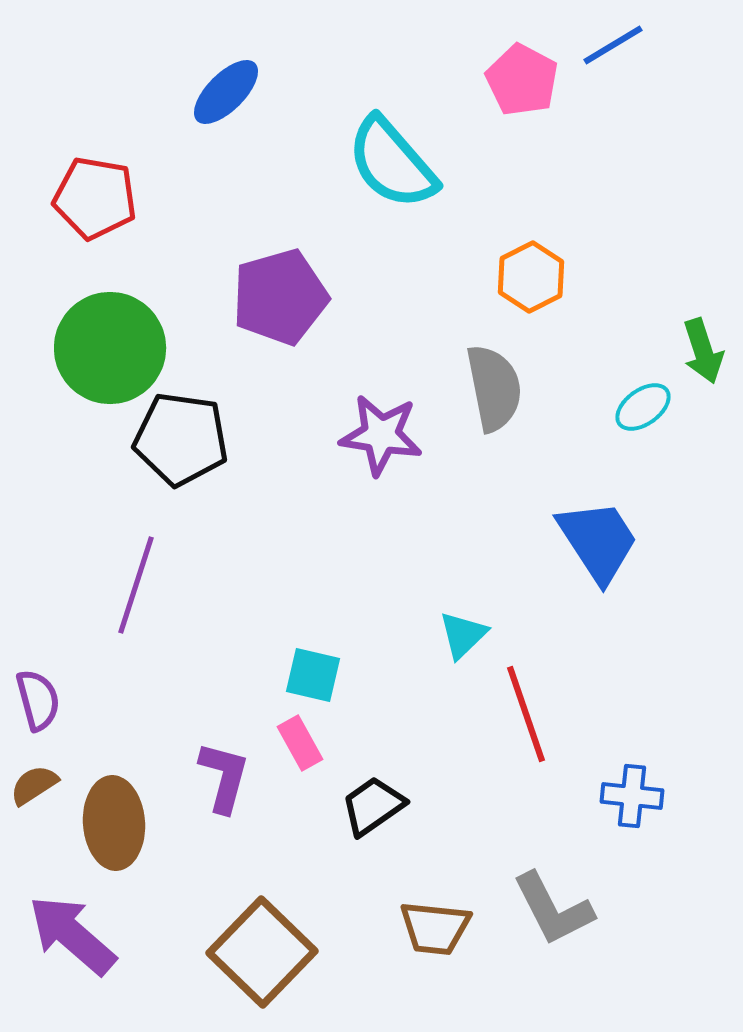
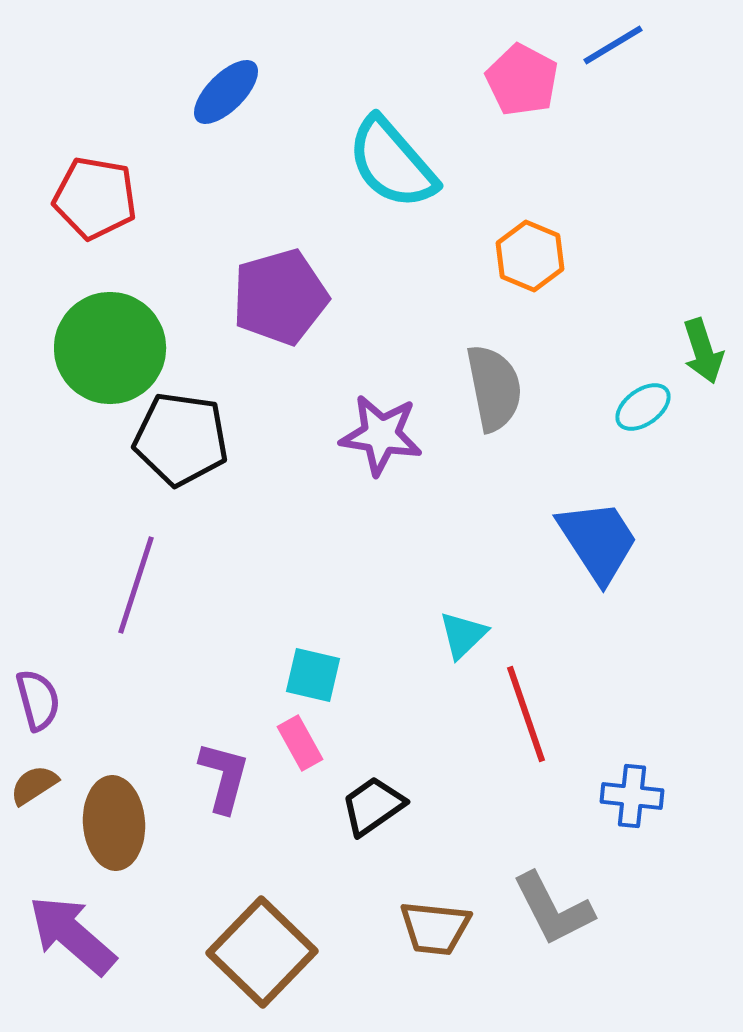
orange hexagon: moved 1 px left, 21 px up; rotated 10 degrees counterclockwise
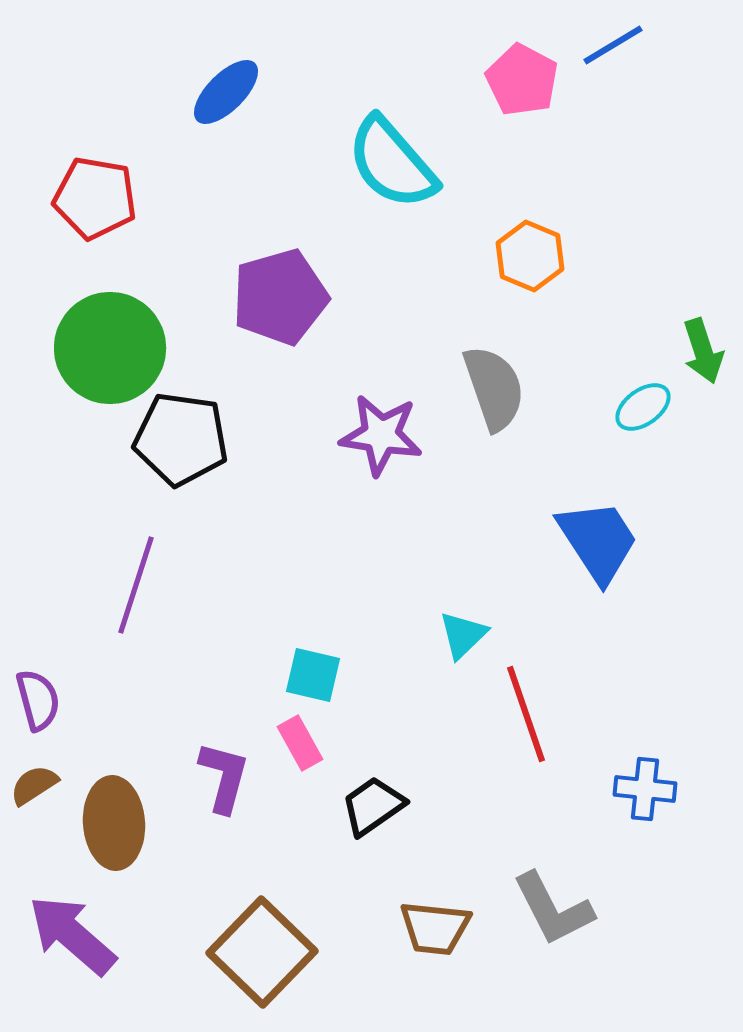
gray semicircle: rotated 8 degrees counterclockwise
blue cross: moved 13 px right, 7 px up
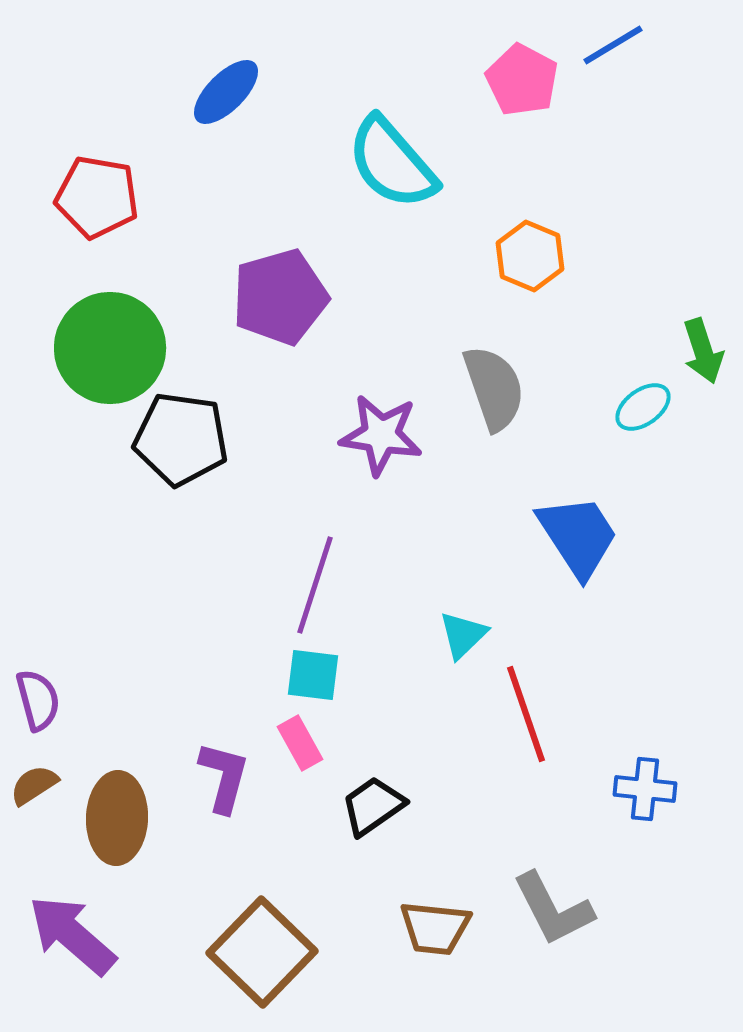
red pentagon: moved 2 px right, 1 px up
blue trapezoid: moved 20 px left, 5 px up
purple line: moved 179 px right
cyan square: rotated 6 degrees counterclockwise
brown ellipse: moved 3 px right, 5 px up; rotated 6 degrees clockwise
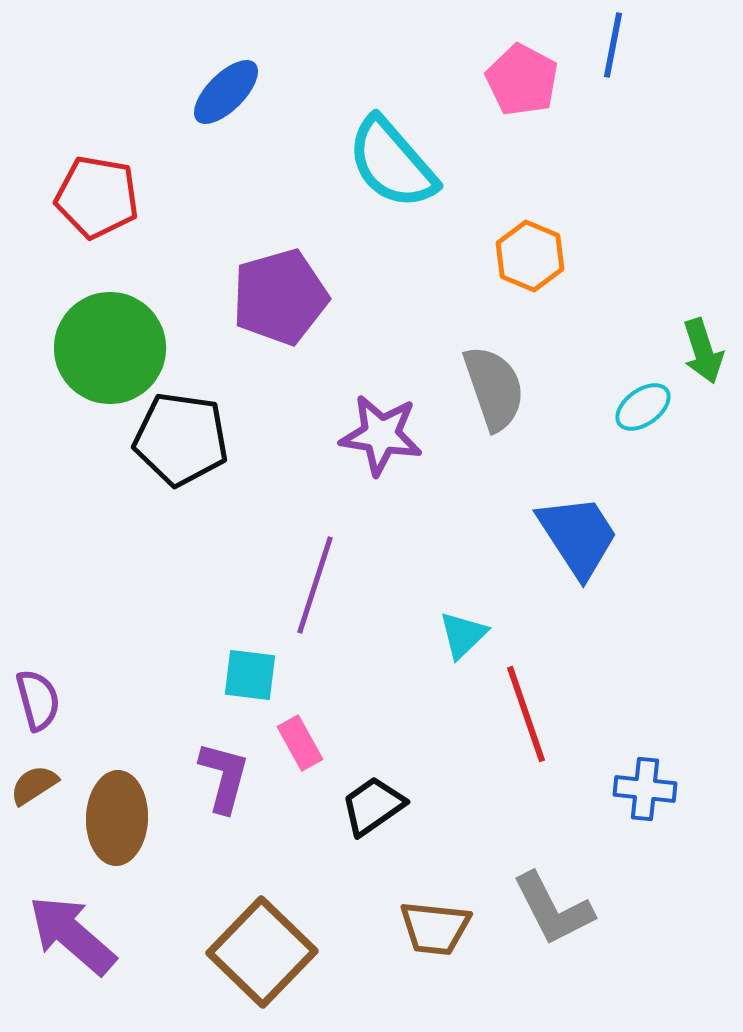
blue line: rotated 48 degrees counterclockwise
cyan square: moved 63 px left
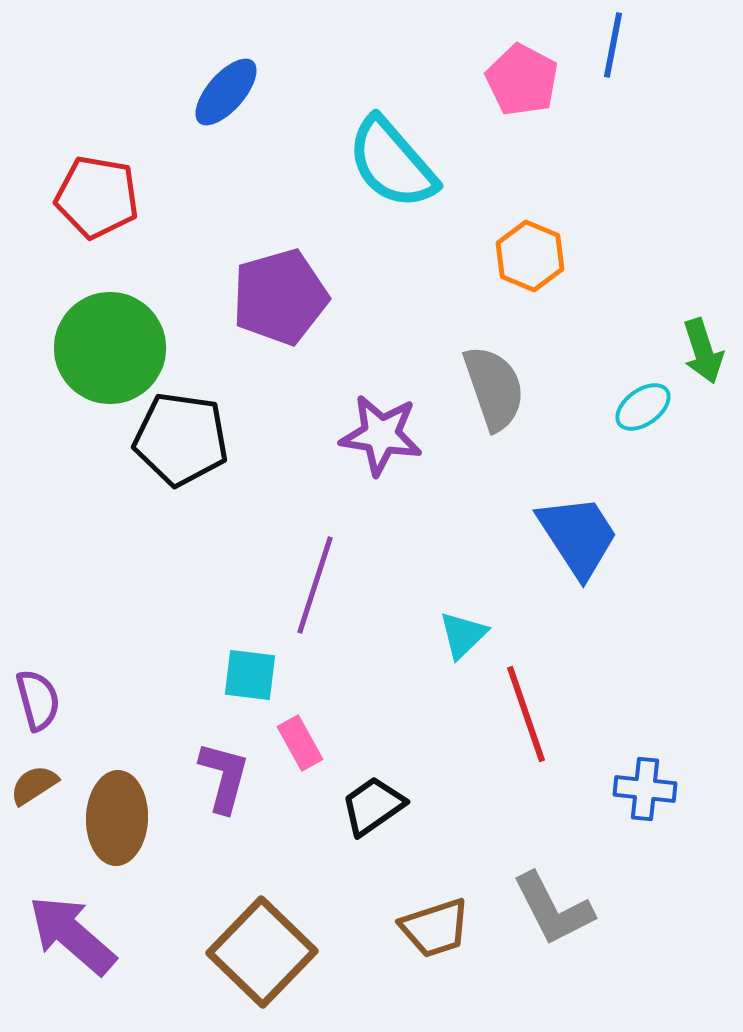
blue ellipse: rotated 4 degrees counterclockwise
brown trapezoid: rotated 24 degrees counterclockwise
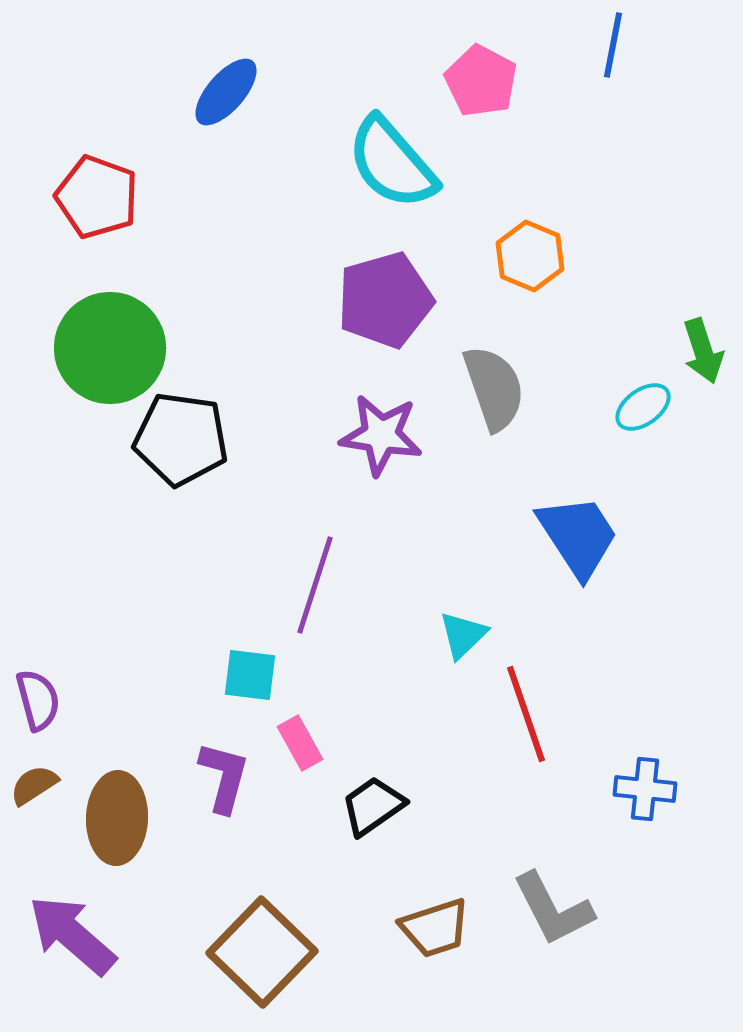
pink pentagon: moved 41 px left, 1 px down
red pentagon: rotated 10 degrees clockwise
purple pentagon: moved 105 px right, 3 px down
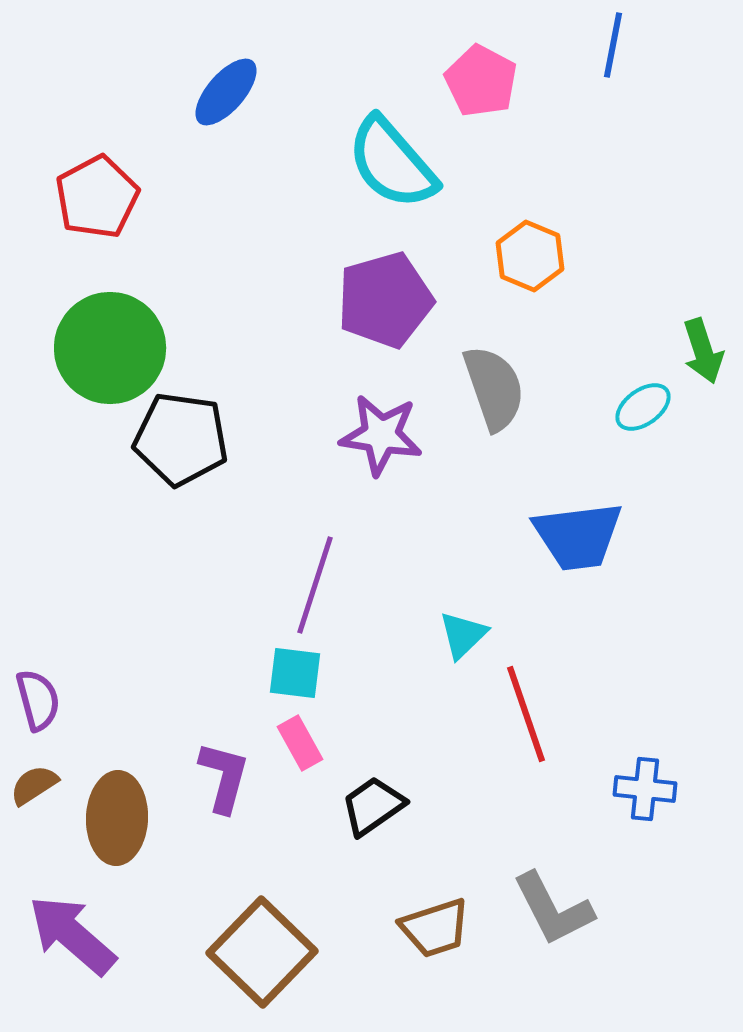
red pentagon: rotated 24 degrees clockwise
blue trapezoid: rotated 116 degrees clockwise
cyan square: moved 45 px right, 2 px up
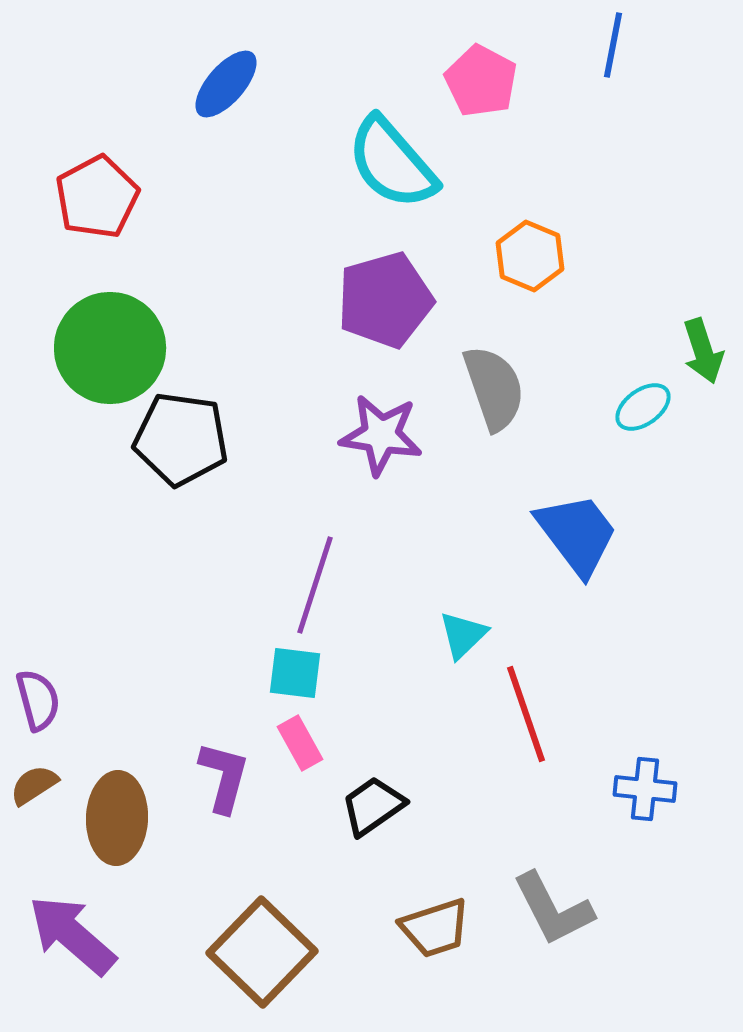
blue ellipse: moved 8 px up
blue trapezoid: moved 1 px left, 2 px up; rotated 120 degrees counterclockwise
